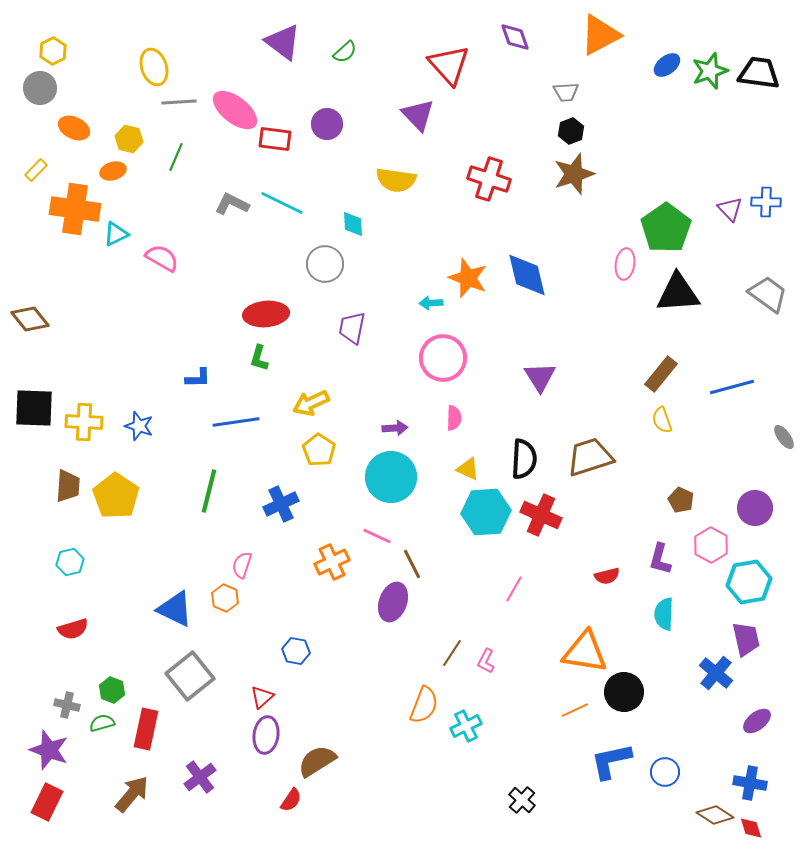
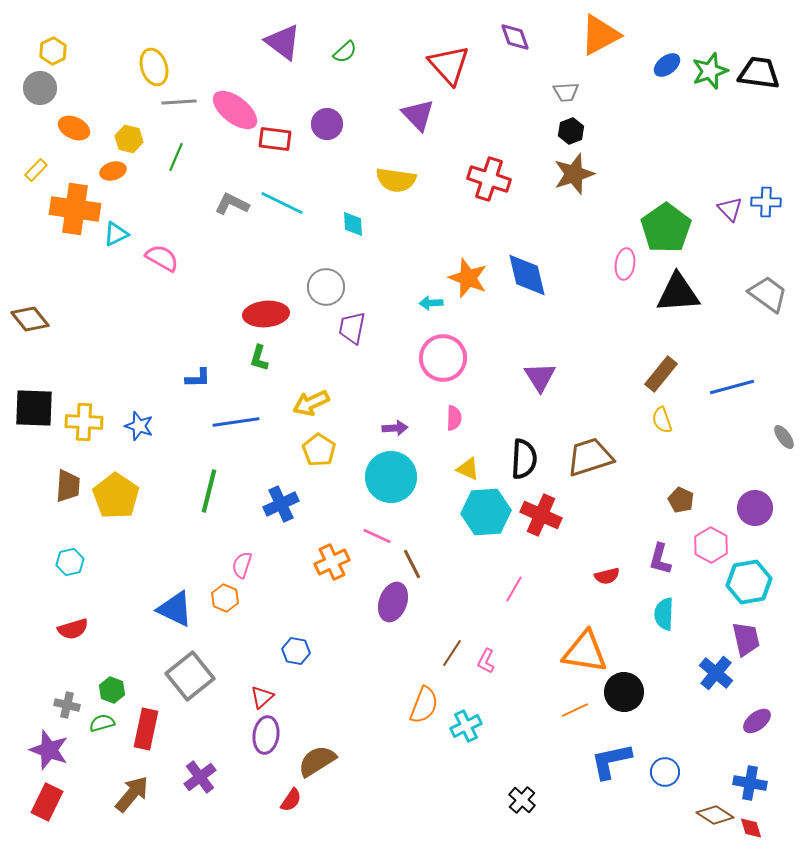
gray circle at (325, 264): moved 1 px right, 23 px down
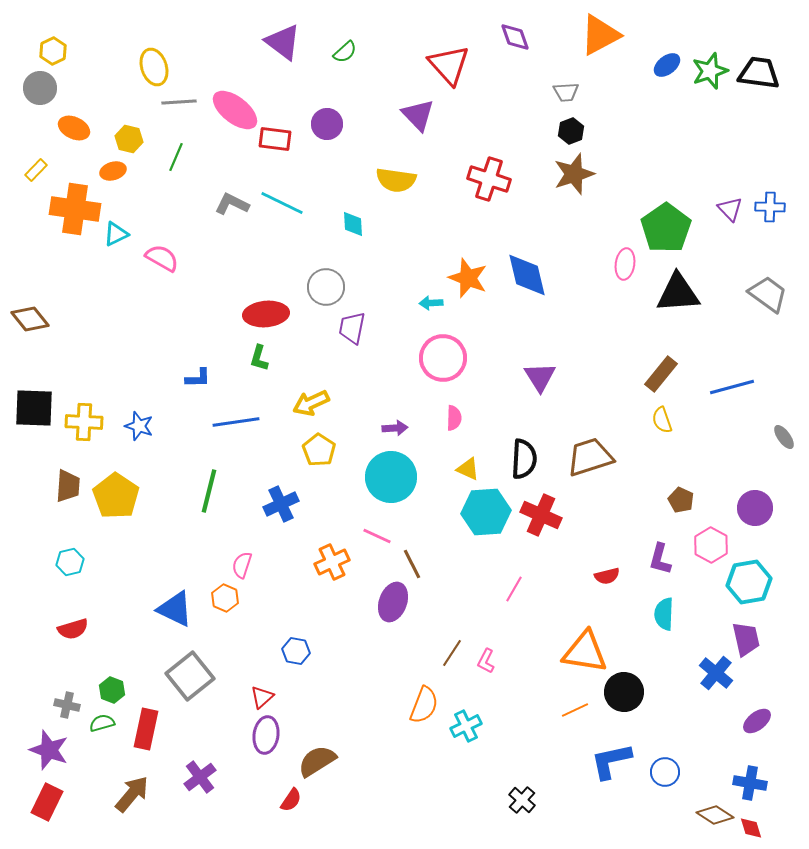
blue cross at (766, 202): moved 4 px right, 5 px down
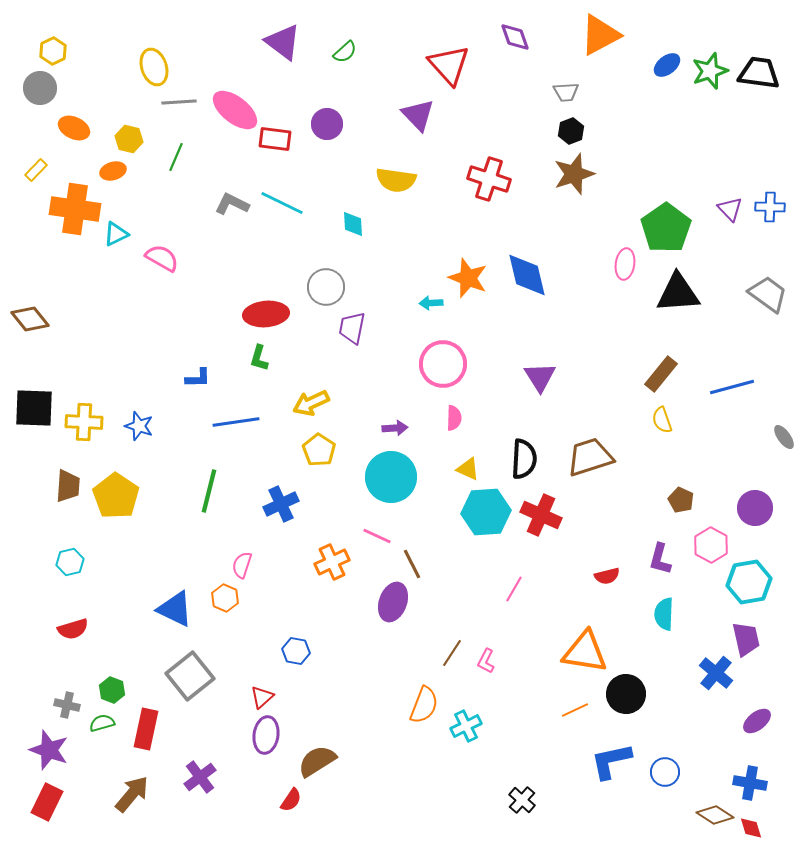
pink circle at (443, 358): moved 6 px down
black circle at (624, 692): moved 2 px right, 2 px down
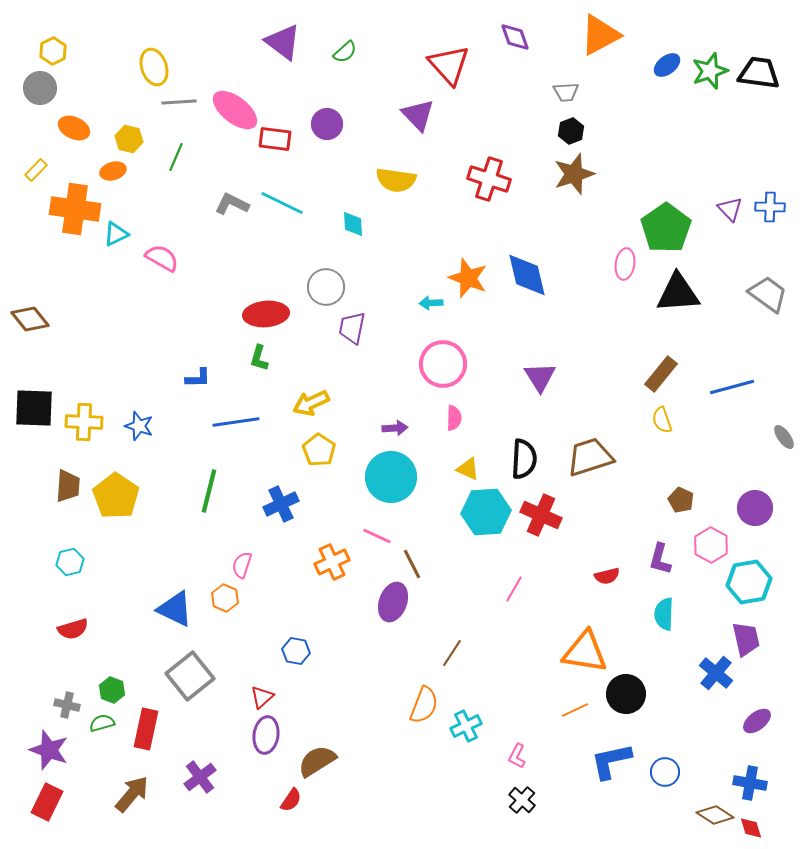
pink L-shape at (486, 661): moved 31 px right, 95 px down
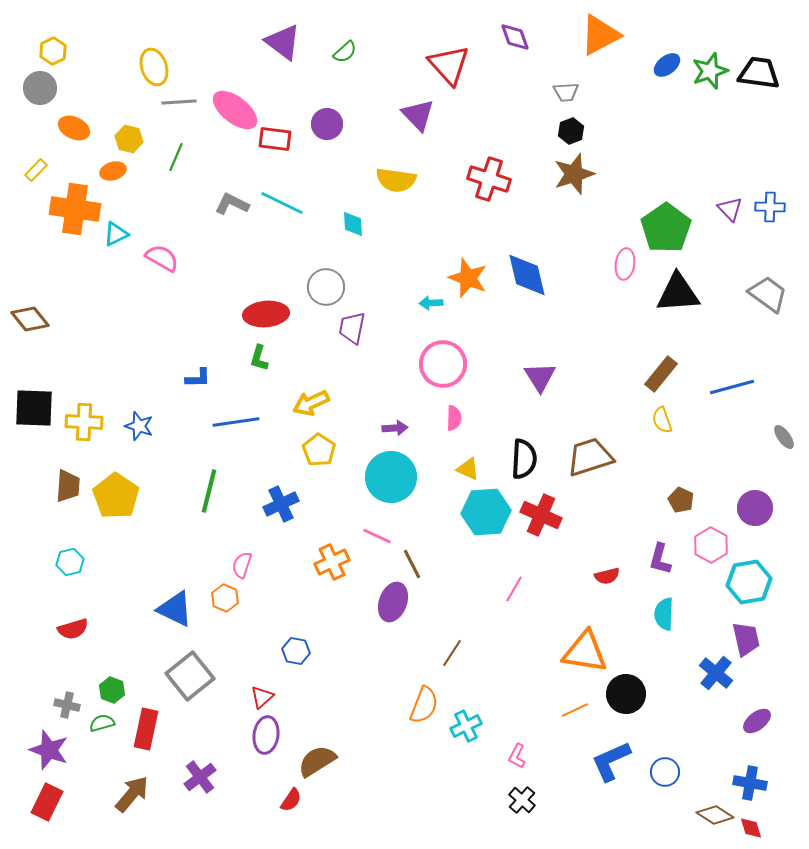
blue L-shape at (611, 761): rotated 12 degrees counterclockwise
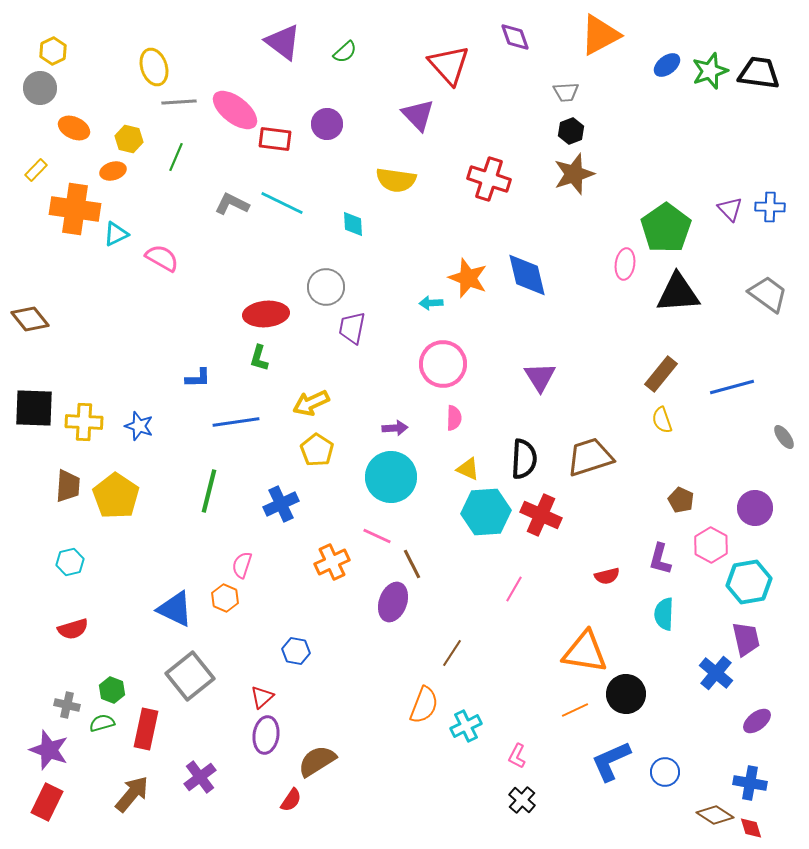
yellow pentagon at (319, 450): moved 2 px left
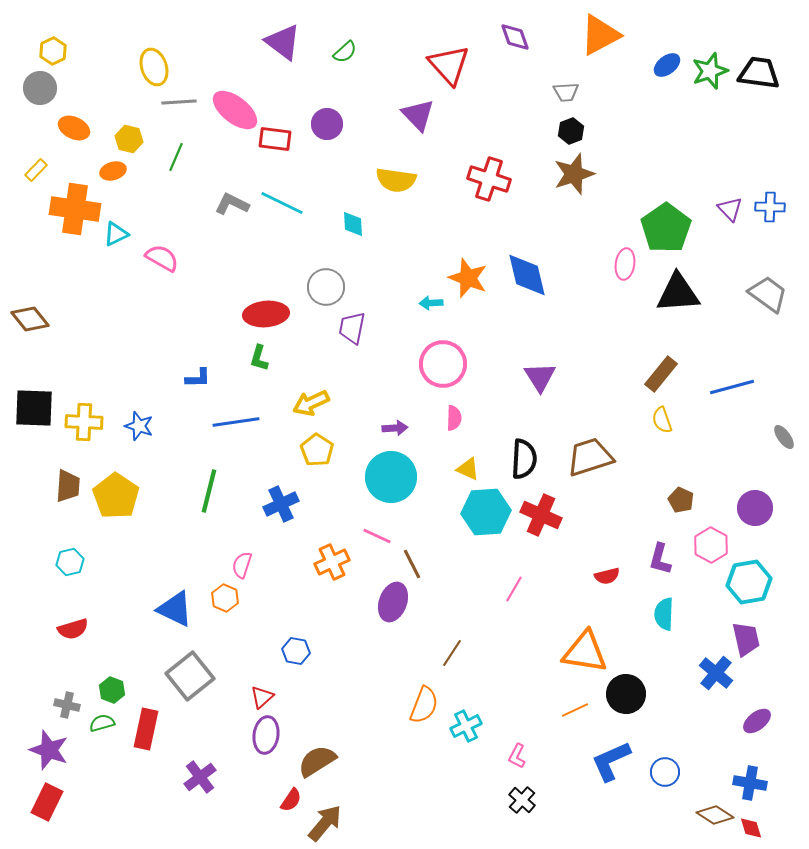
brown arrow at (132, 794): moved 193 px right, 29 px down
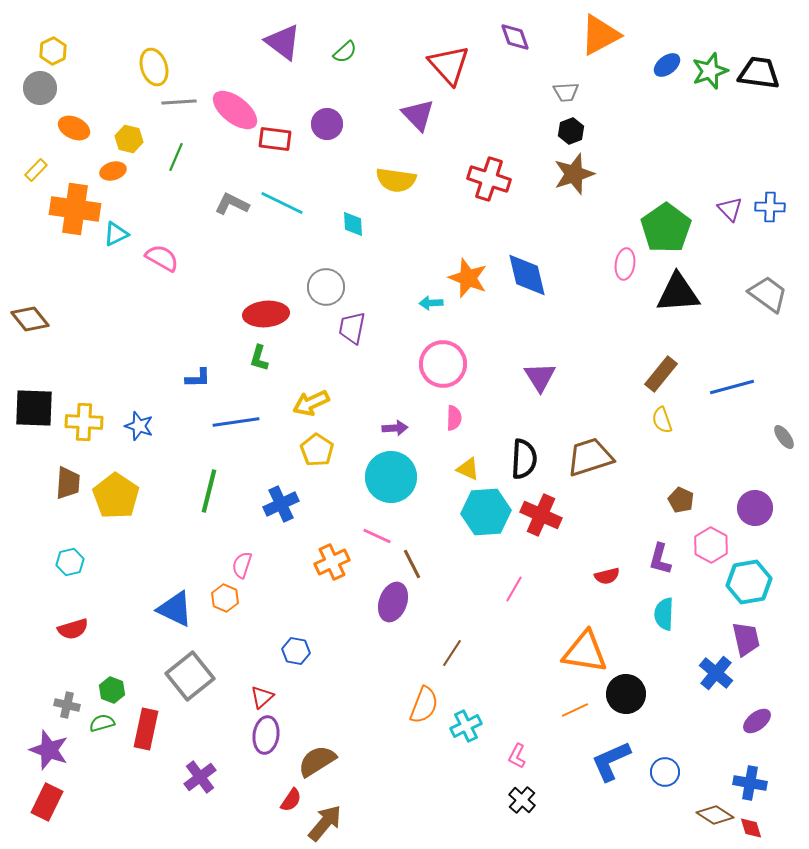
brown trapezoid at (68, 486): moved 3 px up
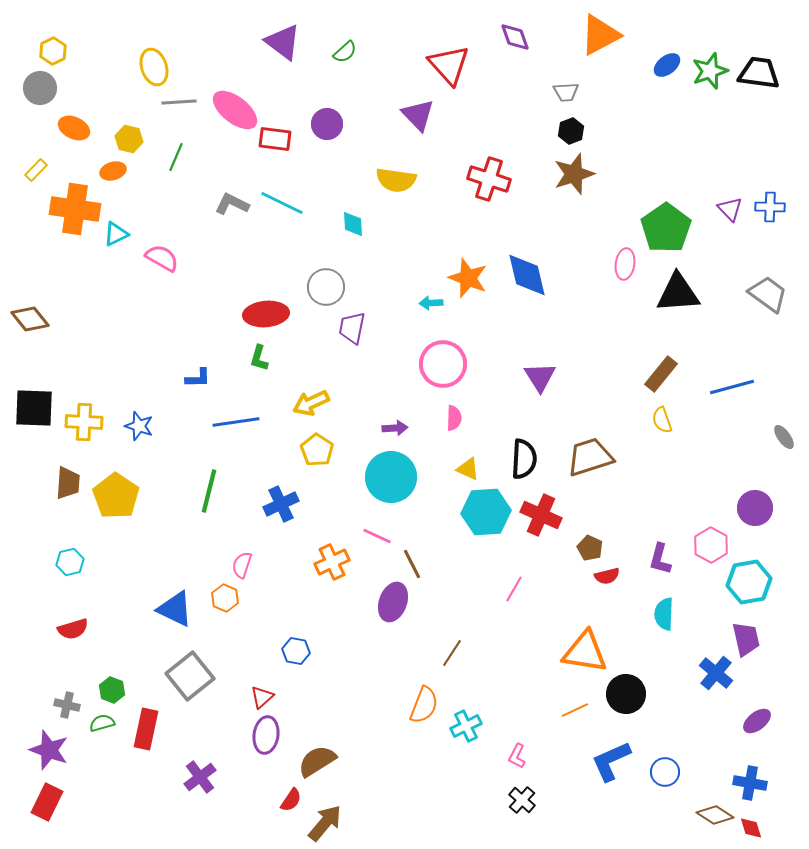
brown pentagon at (681, 500): moved 91 px left, 48 px down
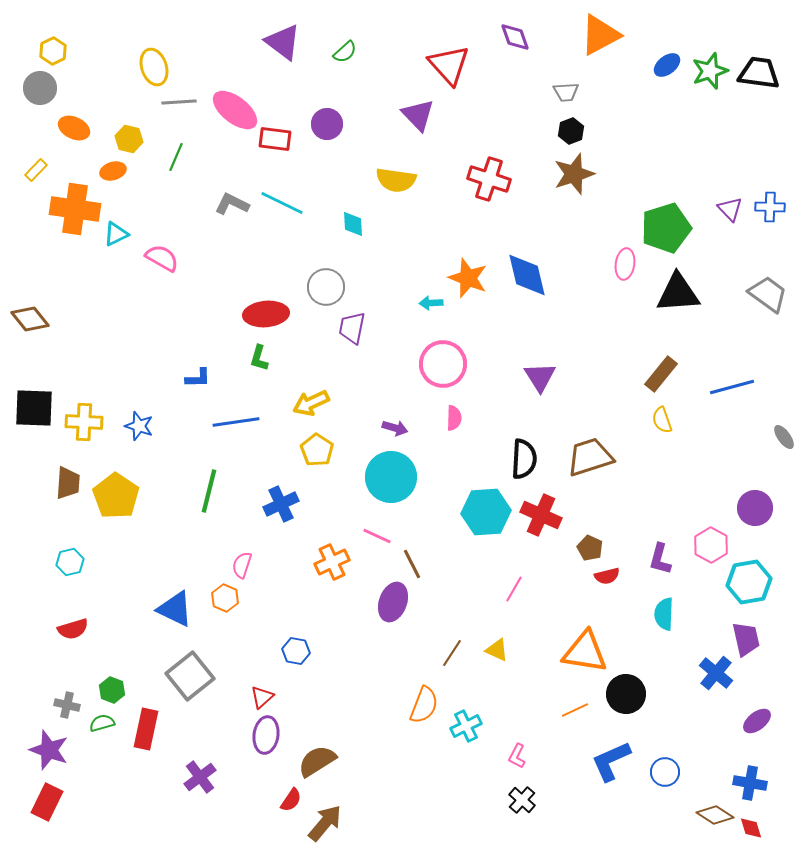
green pentagon at (666, 228): rotated 18 degrees clockwise
purple arrow at (395, 428): rotated 20 degrees clockwise
yellow triangle at (468, 469): moved 29 px right, 181 px down
